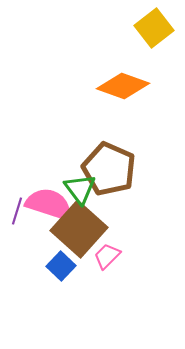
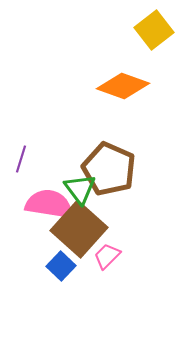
yellow square: moved 2 px down
pink semicircle: rotated 9 degrees counterclockwise
purple line: moved 4 px right, 52 px up
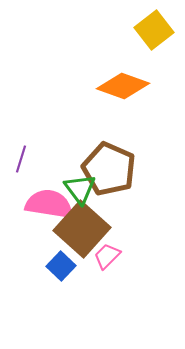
brown square: moved 3 px right
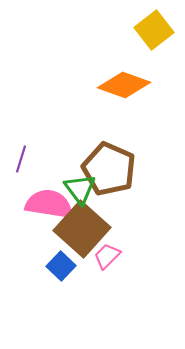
orange diamond: moved 1 px right, 1 px up
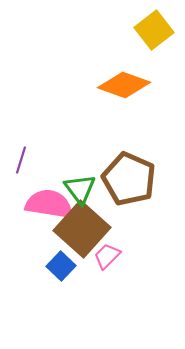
purple line: moved 1 px down
brown pentagon: moved 20 px right, 10 px down
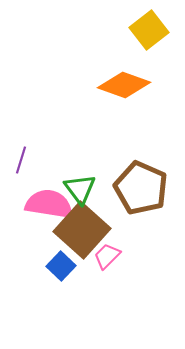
yellow square: moved 5 px left
brown pentagon: moved 12 px right, 9 px down
brown square: moved 1 px down
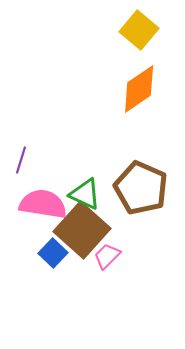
yellow square: moved 10 px left; rotated 12 degrees counterclockwise
orange diamond: moved 15 px right, 4 px down; rotated 54 degrees counterclockwise
green triangle: moved 5 px right, 5 px down; rotated 28 degrees counterclockwise
pink semicircle: moved 6 px left
blue square: moved 8 px left, 13 px up
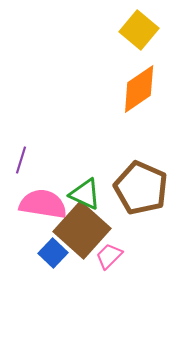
pink trapezoid: moved 2 px right
